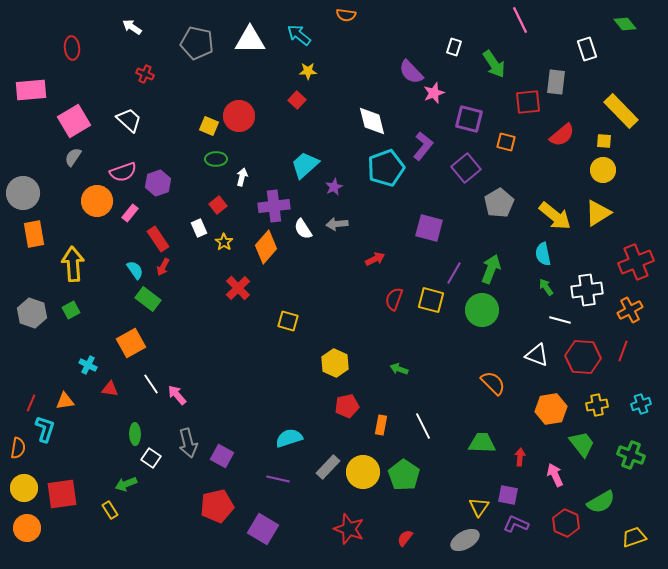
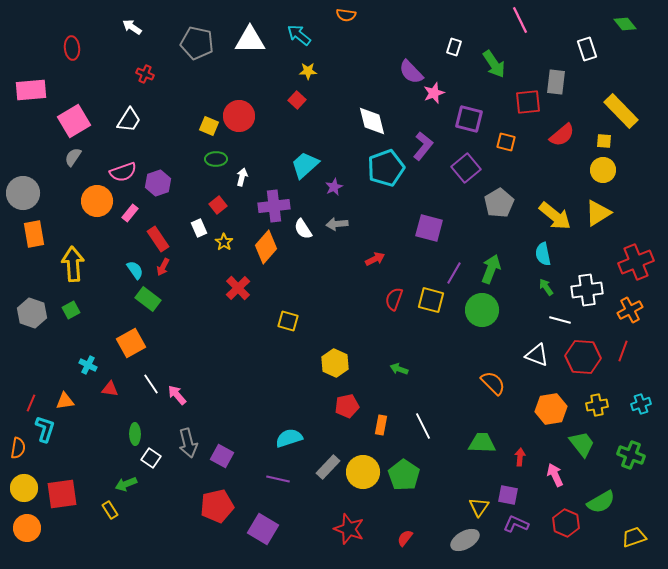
white trapezoid at (129, 120): rotated 80 degrees clockwise
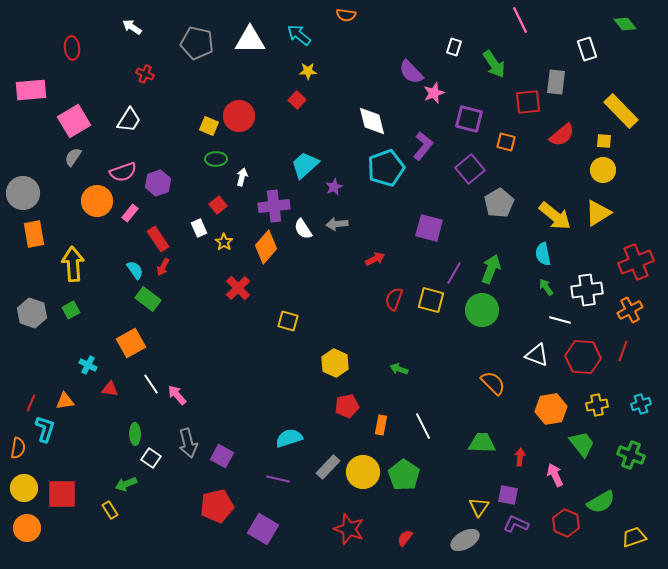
purple square at (466, 168): moved 4 px right, 1 px down
red square at (62, 494): rotated 8 degrees clockwise
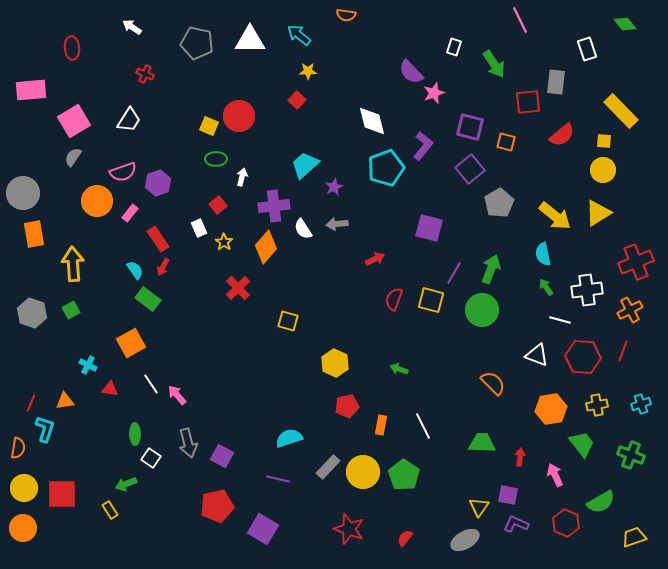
purple square at (469, 119): moved 1 px right, 8 px down
orange circle at (27, 528): moved 4 px left
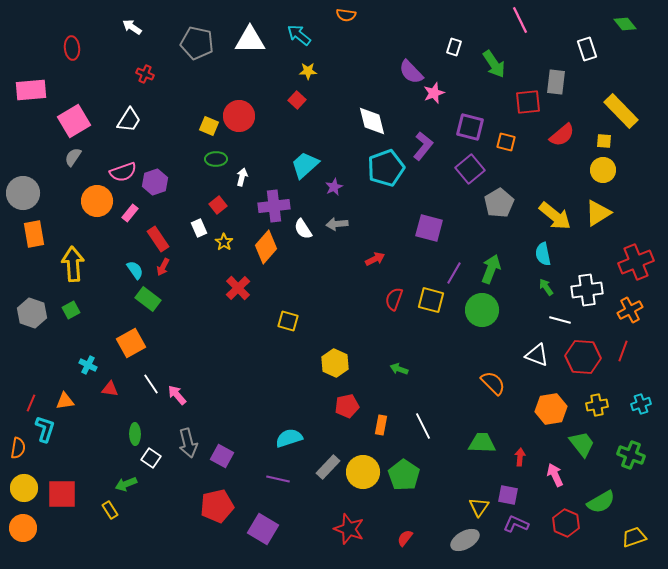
purple hexagon at (158, 183): moved 3 px left, 1 px up
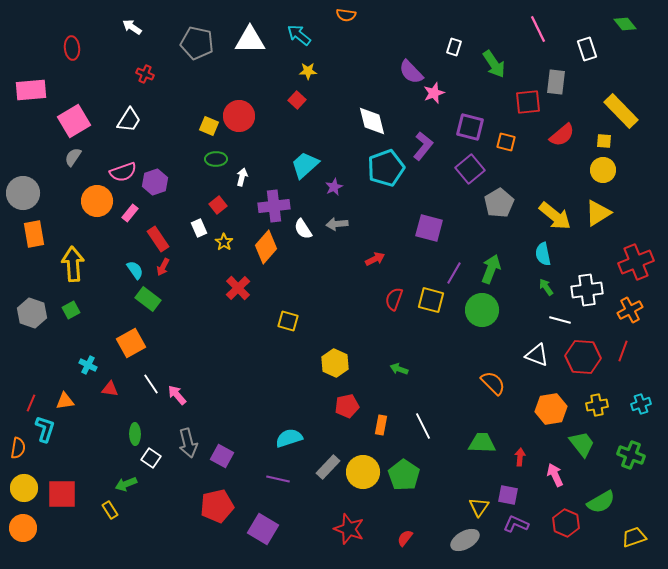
pink line at (520, 20): moved 18 px right, 9 px down
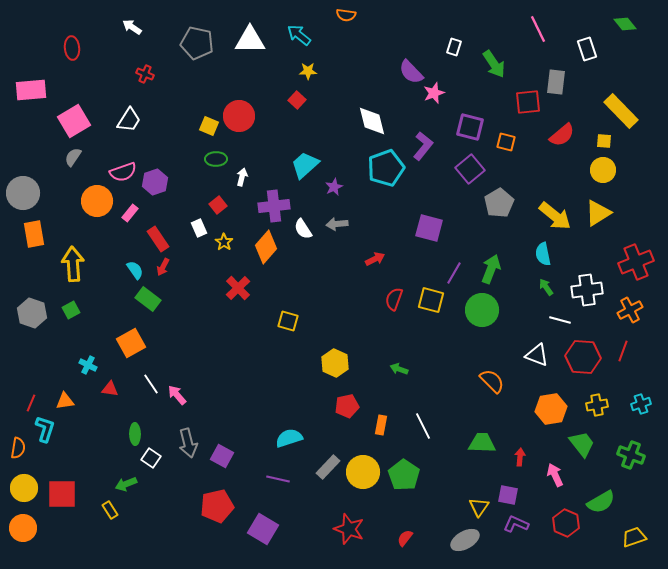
orange semicircle at (493, 383): moved 1 px left, 2 px up
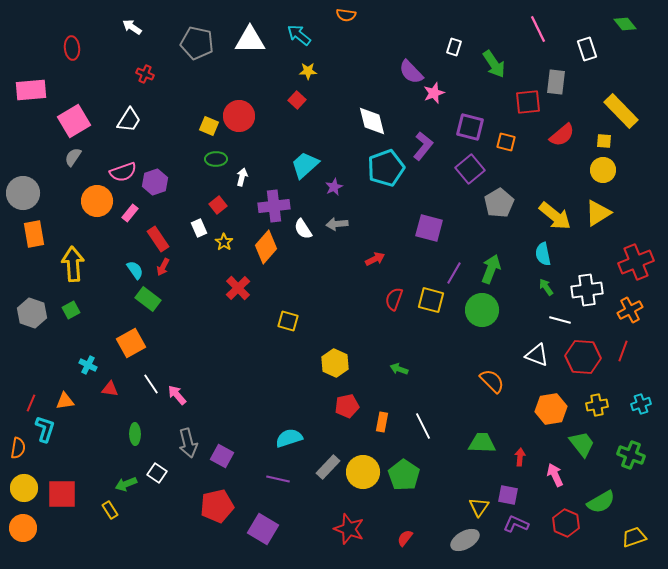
orange rectangle at (381, 425): moved 1 px right, 3 px up
white square at (151, 458): moved 6 px right, 15 px down
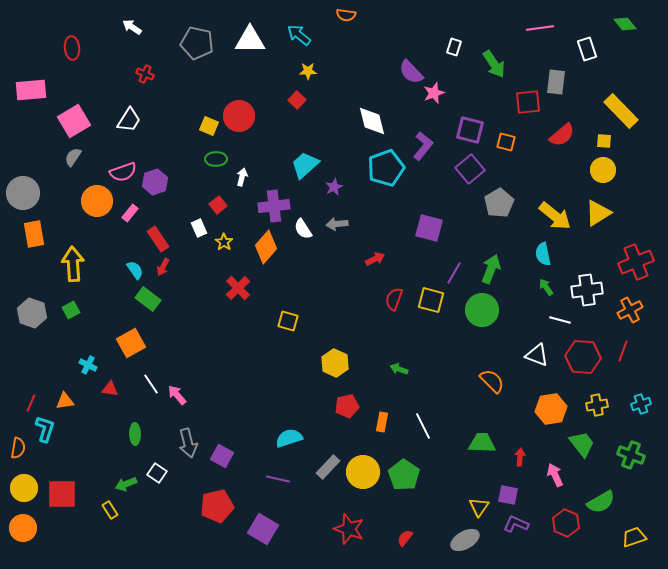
pink line at (538, 29): moved 2 px right, 1 px up; rotated 72 degrees counterclockwise
purple square at (470, 127): moved 3 px down
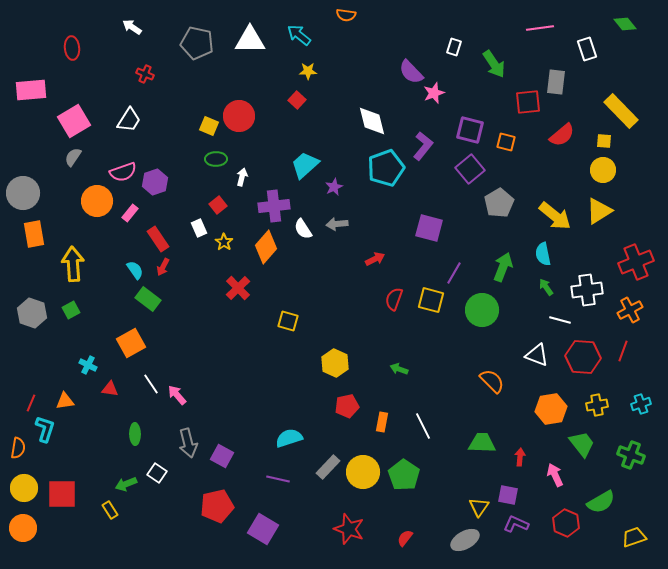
yellow triangle at (598, 213): moved 1 px right, 2 px up
green arrow at (491, 269): moved 12 px right, 2 px up
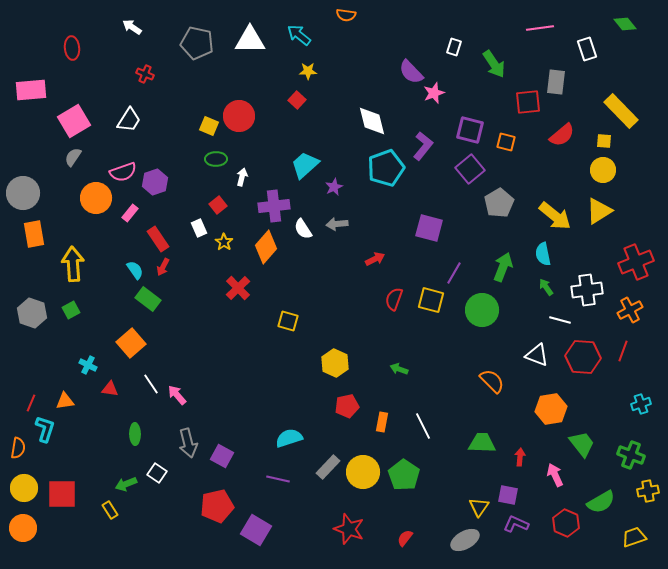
orange circle at (97, 201): moved 1 px left, 3 px up
orange square at (131, 343): rotated 12 degrees counterclockwise
yellow cross at (597, 405): moved 51 px right, 86 px down
purple square at (263, 529): moved 7 px left, 1 px down
